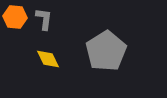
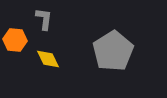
orange hexagon: moved 23 px down
gray pentagon: moved 7 px right
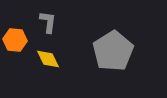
gray L-shape: moved 4 px right, 3 px down
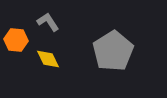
gray L-shape: rotated 40 degrees counterclockwise
orange hexagon: moved 1 px right
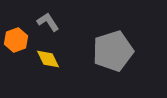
orange hexagon: rotated 25 degrees counterclockwise
gray pentagon: rotated 15 degrees clockwise
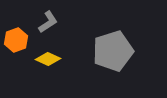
gray L-shape: rotated 90 degrees clockwise
yellow diamond: rotated 40 degrees counterclockwise
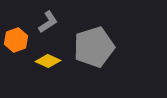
gray pentagon: moved 19 px left, 4 px up
yellow diamond: moved 2 px down
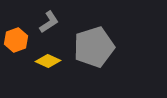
gray L-shape: moved 1 px right
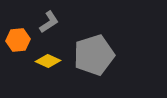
orange hexagon: moved 2 px right; rotated 15 degrees clockwise
gray pentagon: moved 8 px down
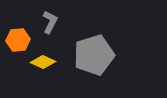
gray L-shape: moved 1 px right; rotated 30 degrees counterclockwise
yellow diamond: moved 5 px left, 1 px down
